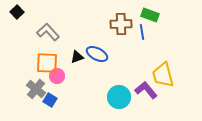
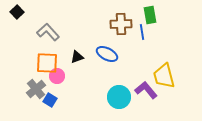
green rectangle: rotated 60 degrees clockwise
blue ellipse: moved 10 px right
yellow trapezoid: moved 1 px right, 1 px down
gray cross: rotated 12 degrees clockwise
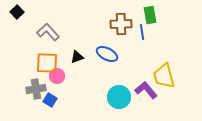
gray cross: rotated 30 degrees clockwise
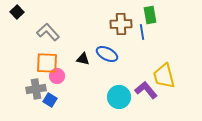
black triangle: moved 6 px right, 2 px down; rotated 32 degrees clockwise
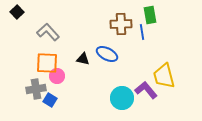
cyan circle: moved 3 px right, 1 px down
